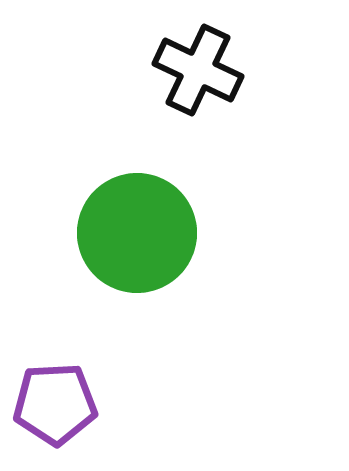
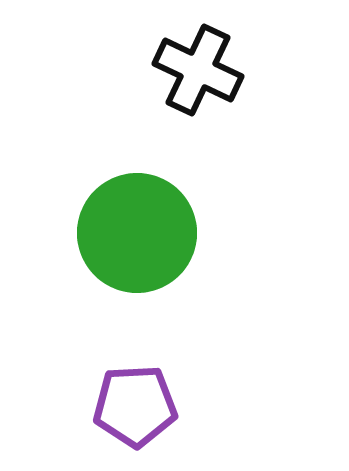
purple pentagon: moved 80 px right, 2 px down
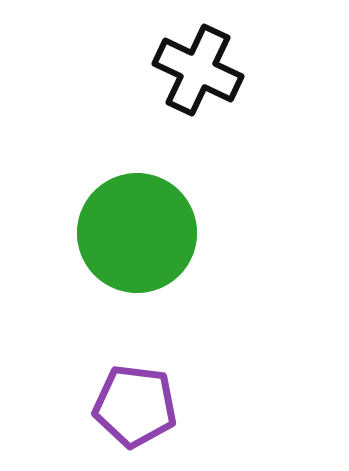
purple pentagon: rotated 10 degrees clockwise
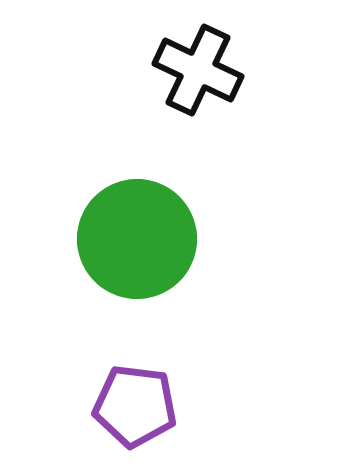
green circle: moved 6 px down
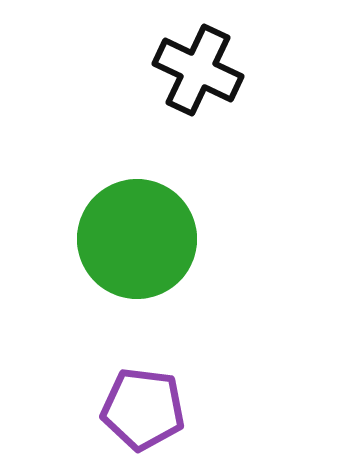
purple pentagon: moved 8 px right, 3 px down
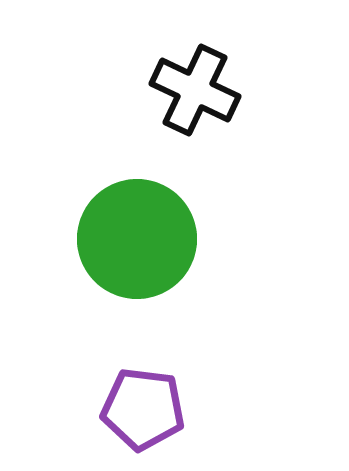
black cross: moved 3 px left, 20 px down
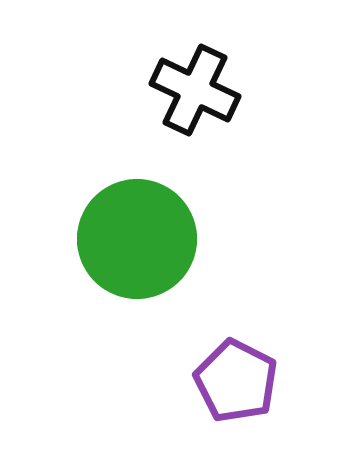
purple pentagon: moved 93 px right, 28 px up; rotated 20 degrees clockwise
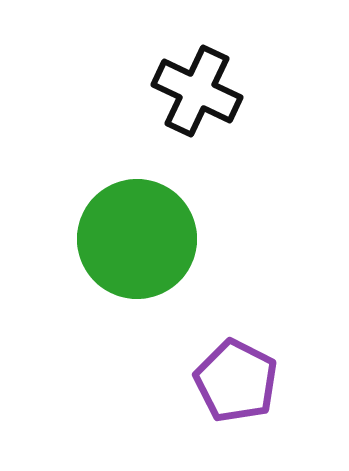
black cross: moved 2 px right, 1 px down
